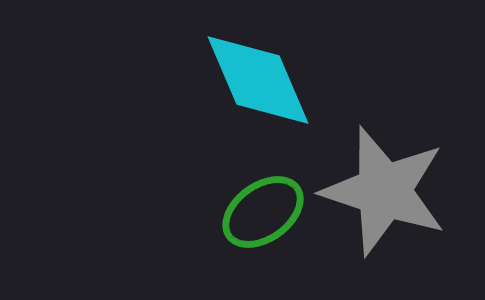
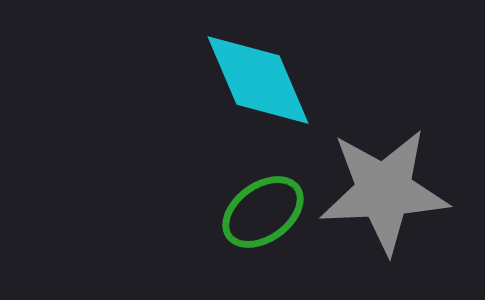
gray star: rotated 21 degrees counterclockwise
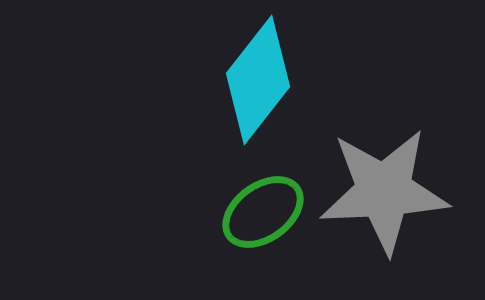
cyan diamond: rotated 61 degrees clockwise
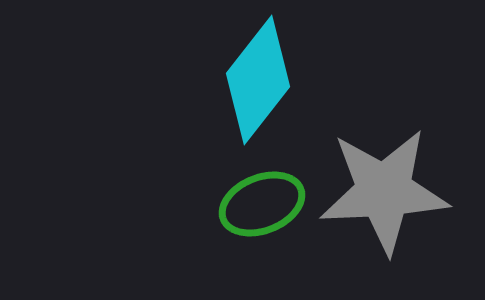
green ellipse: moved 1 px left, 8 px up; rotated 14 degrees clockwise
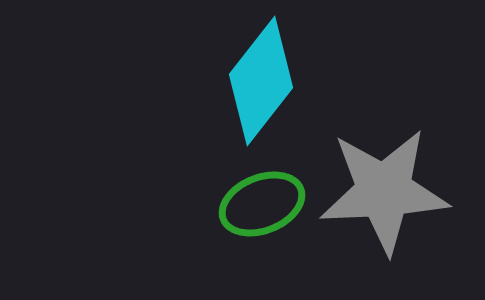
cyan diamond: moved 3 px right, 1 px down
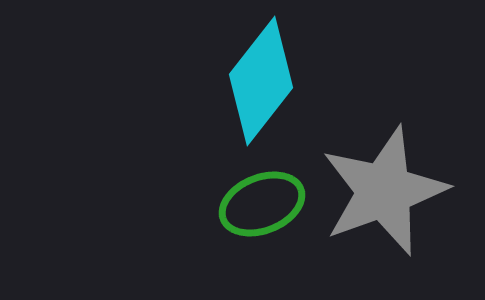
gray star: rotated 17 degrees counterclockwise
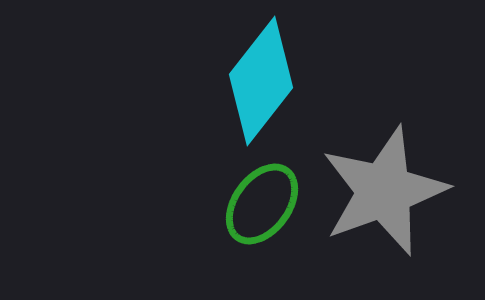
green ellipse: rotated 32 degrees counterclockwise
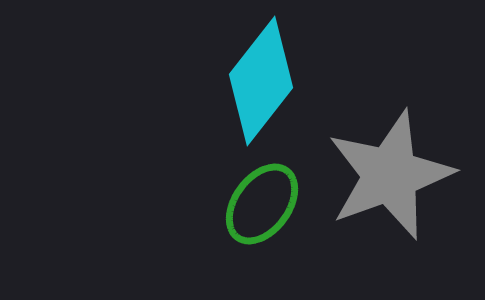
gray star: moved 6 px right, 16 px up
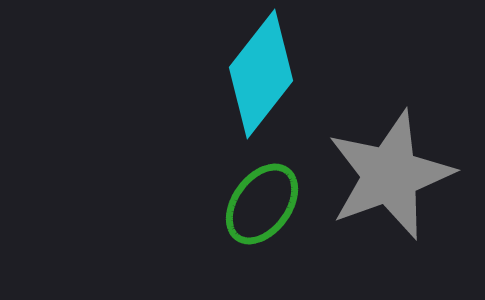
cyan diamond: moved 7 px up
